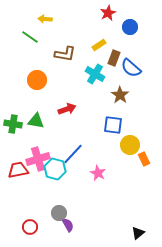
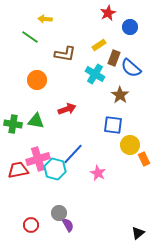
red circle: moved 1 px right, 2 px up
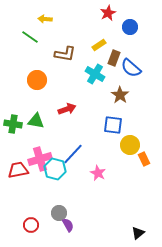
pink cross: moved 2 px right
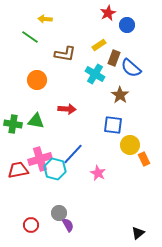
blue circle: moved 3 px left, 2 px up
red arrow: rotated 24 degrees clockwise
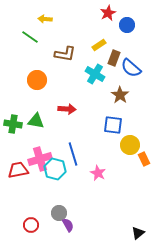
blue line: rotated 60 degrees counterclockwise
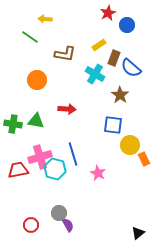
pink cross: moved 2 px up
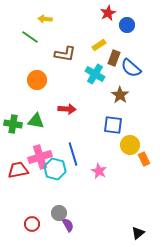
pink star: moved 1 px right, 2 px up
red circle: moved 1 px right, 1 px up
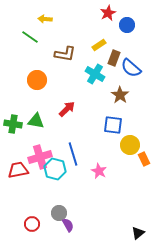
red arrow: rotated 48 degrees counterclockwise
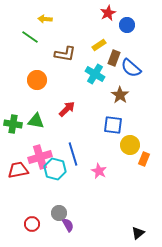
orange rectangle: rotated 48 degrees clockwise
